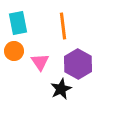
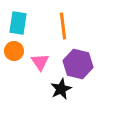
cyan rectangle: rotated 20 degrees clockwise
purple hexagon: rotated 16 degrees counterclockwise
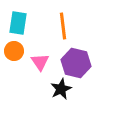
purple hexagon: moved 2 px left, 1 px up
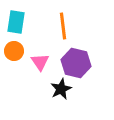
cyan rectangle: moved 2 px left, 1 px up
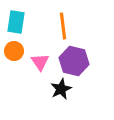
purple hexagon: moved 2 px left, 2 px up
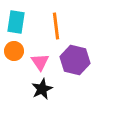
orange line: moved 7 px left
purple hexagon: moved 1 px right, 1 px up
black star: moved 19 px left
